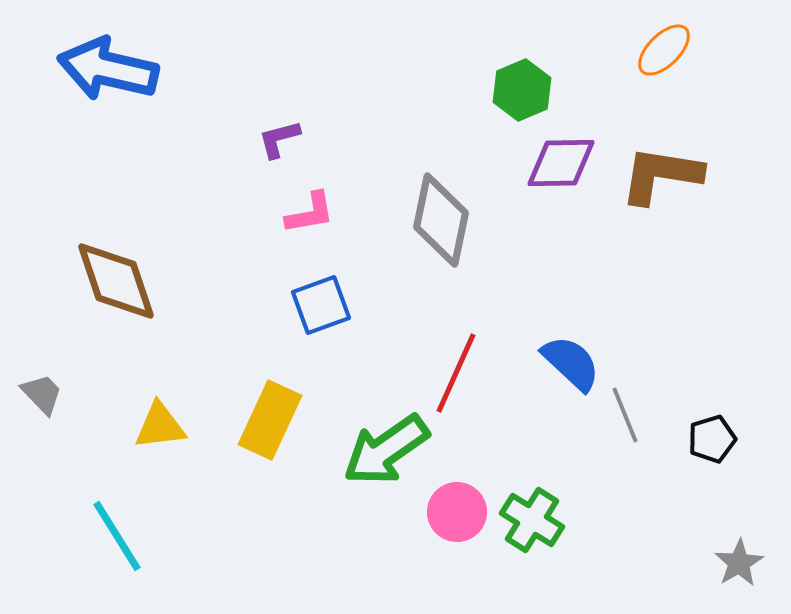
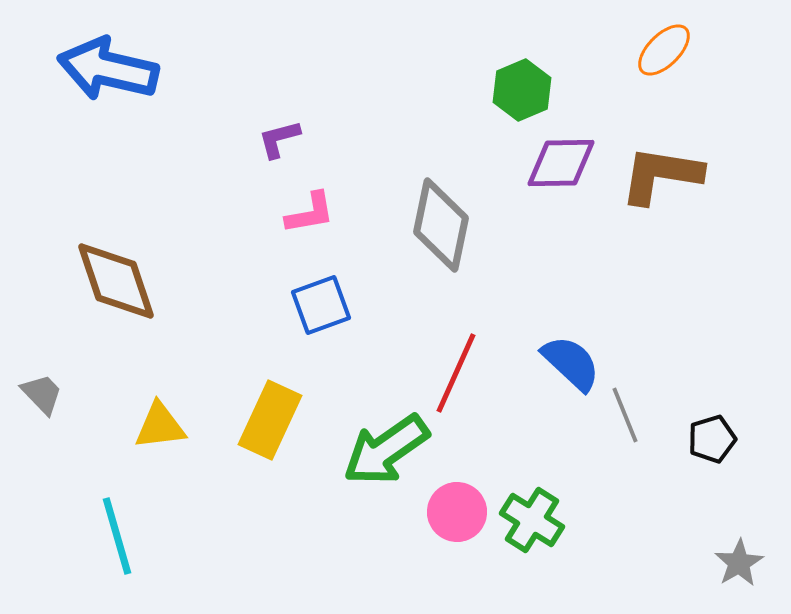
gray diamond: moved 5 px down
cyan line: rotated 16 degrees clockwise
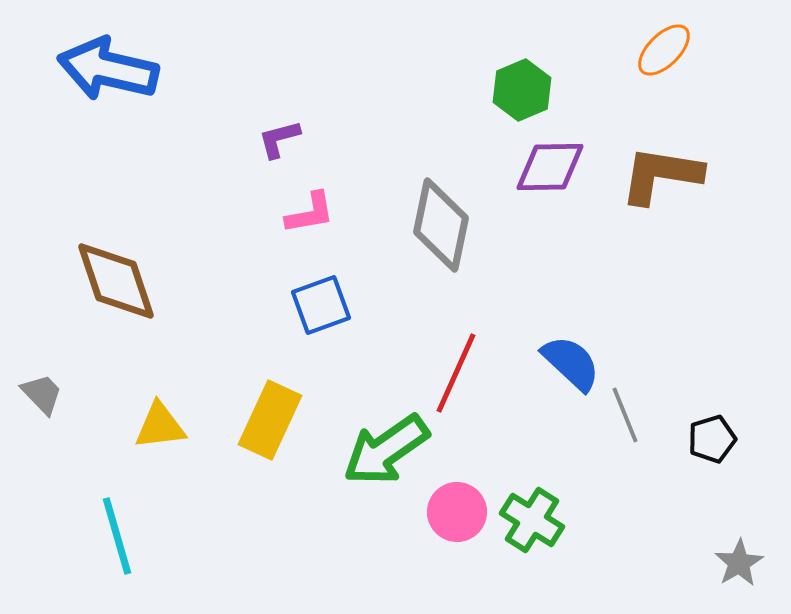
purple diamond: moved 11 px left, 4 px down
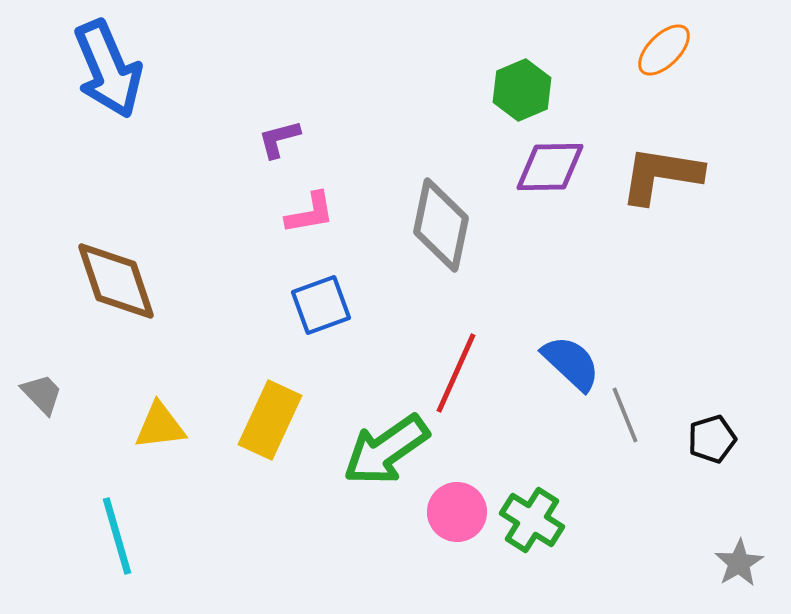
blue arrow: rotated 126 degrees counterclockwise
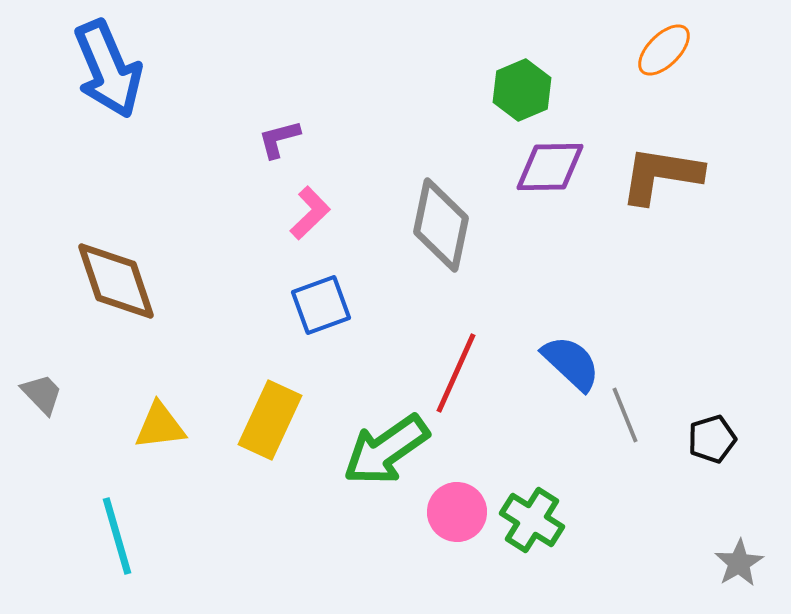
pink L-shape: rotated 34 degrees counterclockwise
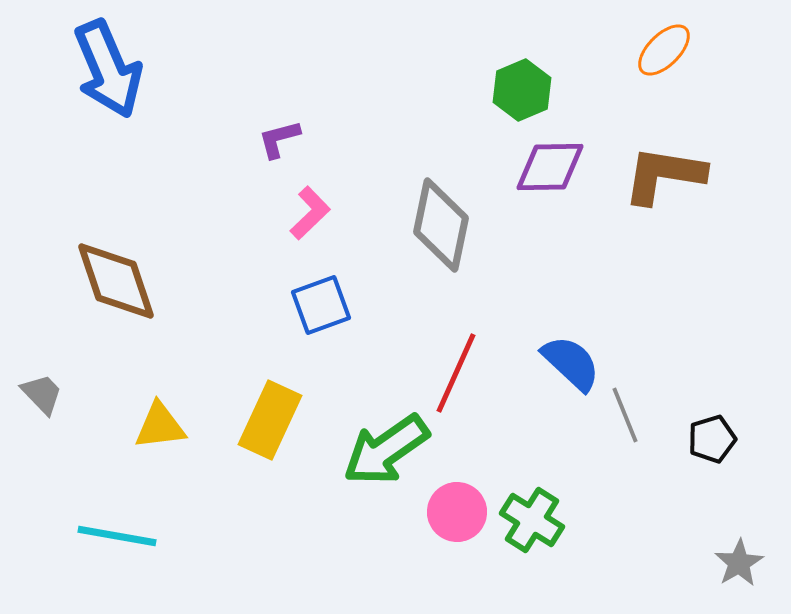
brown L-shape: moved 3 px right
cyan line: rotated 64 degrees counterclockwise
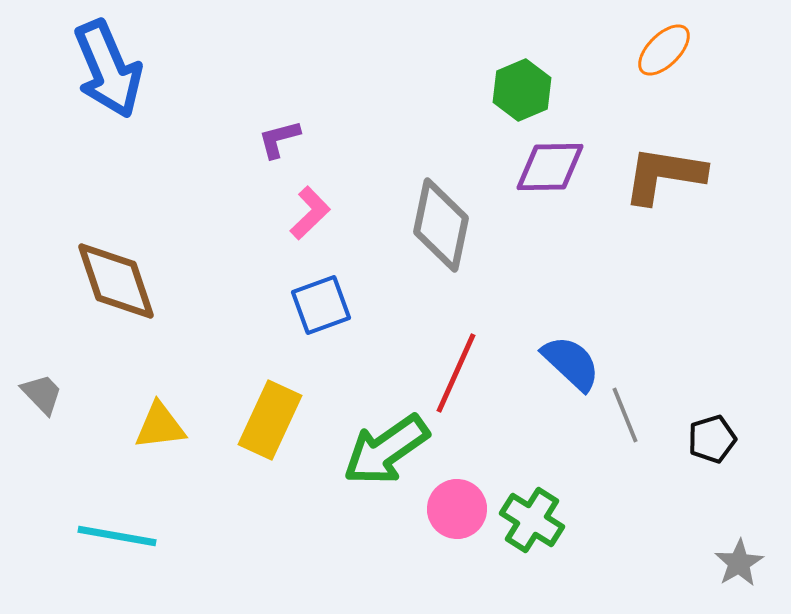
pink circle: moved 3 px up
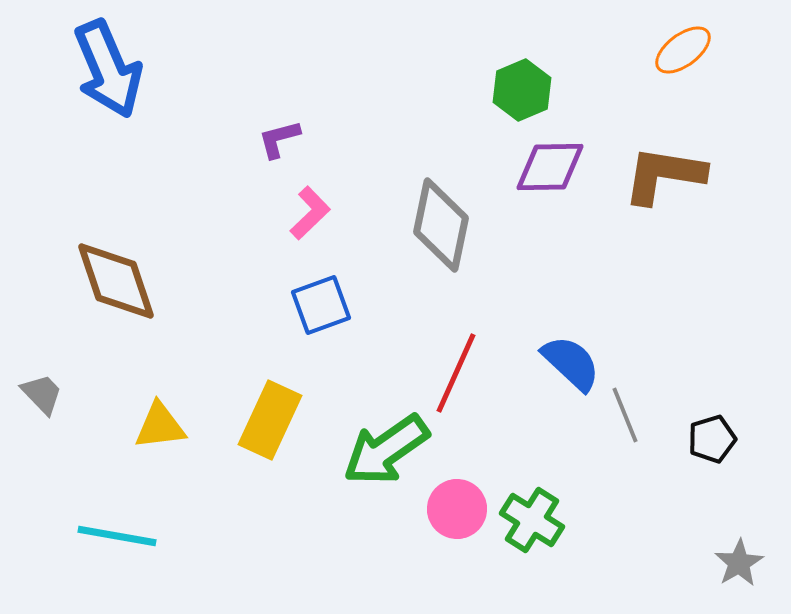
orange ellipse: moved 19 px right; rotated 8 degrees clockwise
